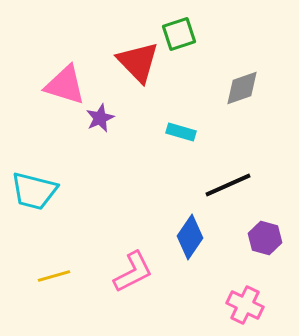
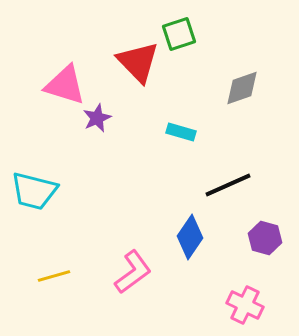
purple star: moved 3 px left
pink L-shape: rotated 9 degrees counterclockwise
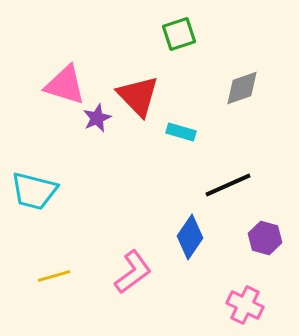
red triangle: moved 34 px down
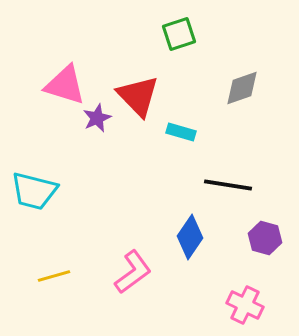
black line: rotated 33 degrees clockwise
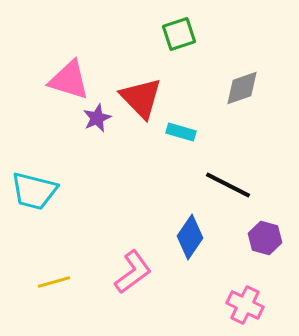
pink triangle: moved 4 px right, 5 px up
red triangle: moved 3 px right, 2 px down
black line: rotated 18 degrees clockwise
yellow line: moved 6 px down
